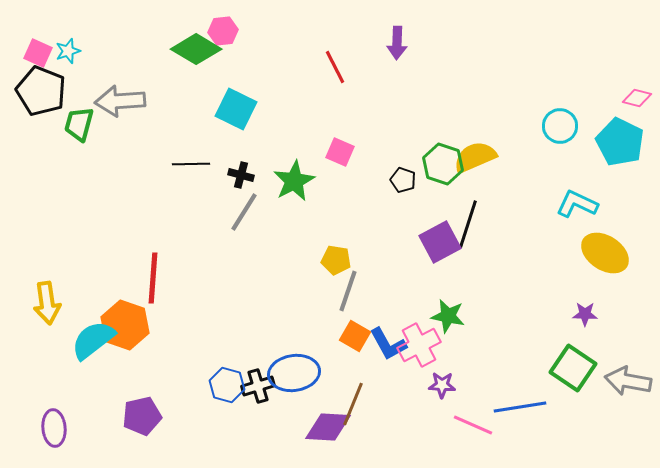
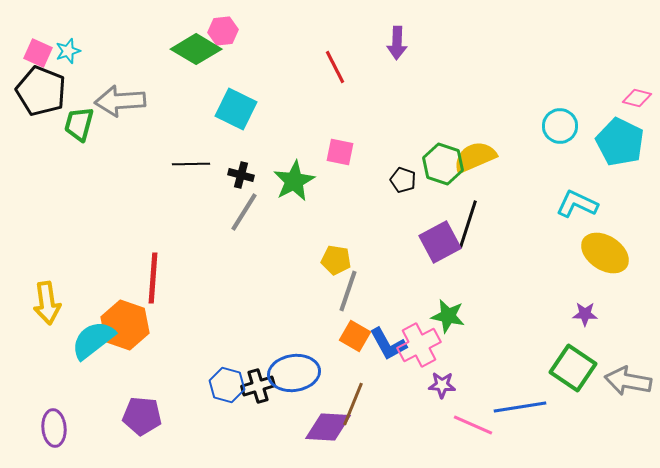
pink square at (340, 152): rotated 12 degrees counterclockwise
purple pentagon at (142, 416): rotated 18 degrees clockwise
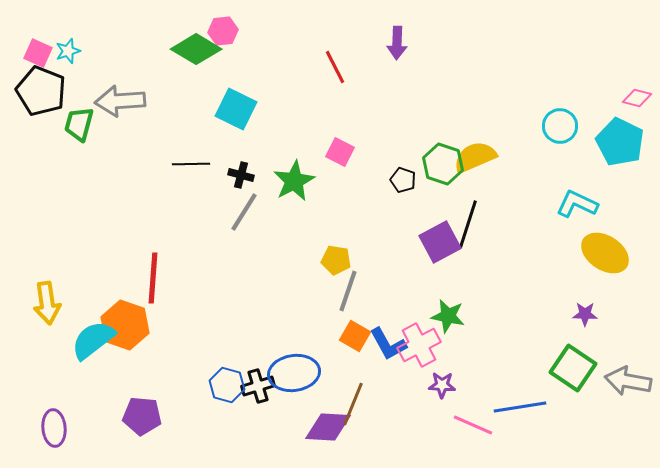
pink square at (340, 152): rotated 16 degrees clockwise
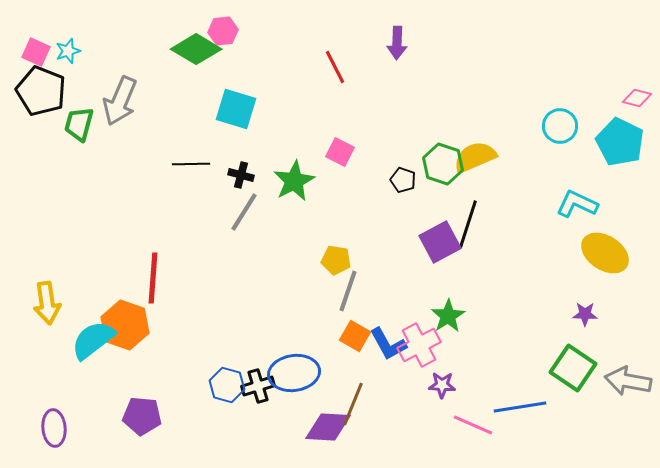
pink square at (38, 53): moved 2 px left, 1 px up
gray arrow at (120, 101): rotated 63 degrees counterclockwise
cyan square at (236, 109): rotated 9 degrees counterclockwise
green star at (448, 316): rotated 28 degrees clockwise
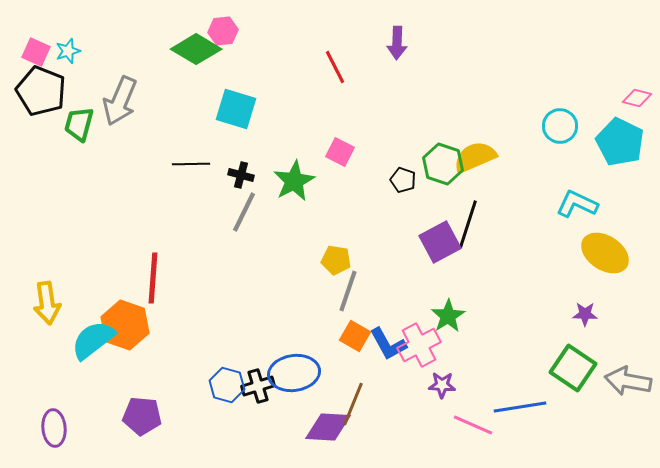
gray line at (244, 212): rotated 6 degrees counterclockwise
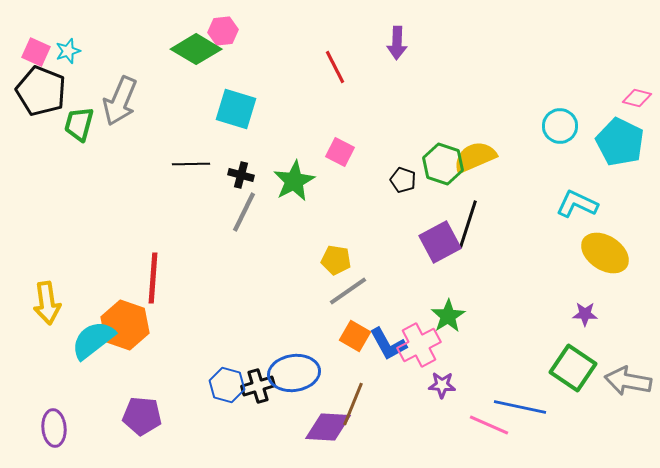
gray line at (348, 291): rotated 36 degrees clockwise
blue line at (520, 407): rotated 21 degrees clockwise
pink line at (473, 425): moved 16 px right
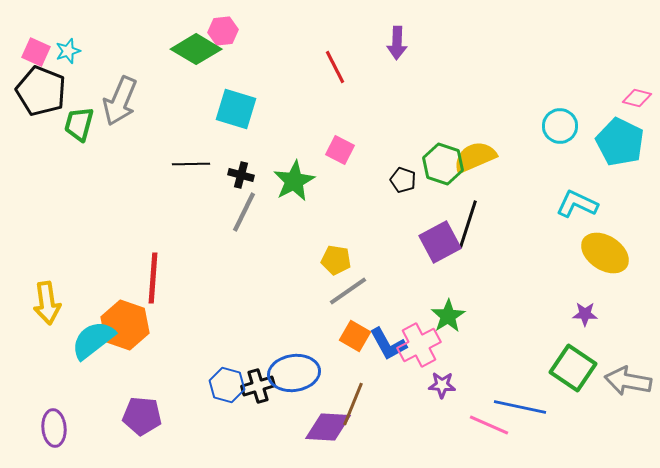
pink square at (340, 152): moved 2 px up
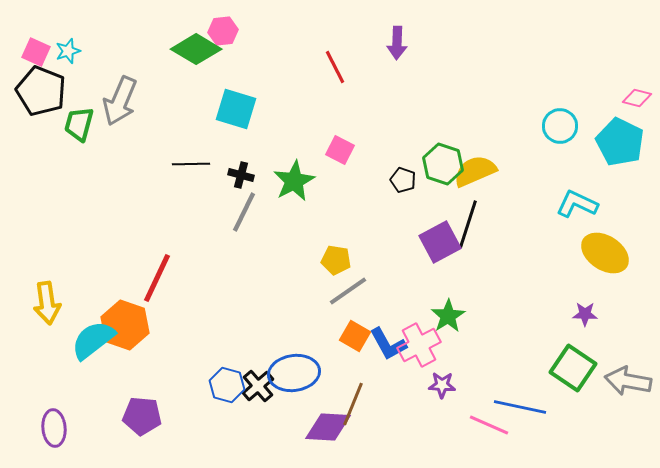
yellow semicircle at (475, 157): moved 14 px down
red line at (153, 278): moved 4 px right; rotated 21 degrees clockwise
black cross at (258, 386): rotated 24 degrees counterclockwise
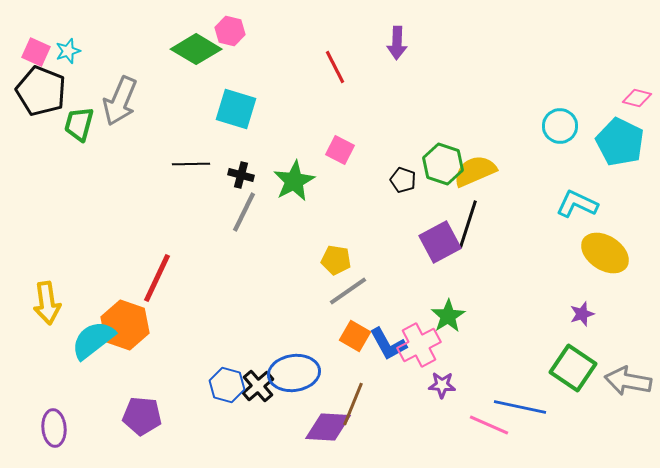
pink hexagon at (223, 31): moved 7 px right; rotated 20 degrees clockwise
purple star at (585, 314): moved 3 px left; rotated 20 degrees counterclockwise
